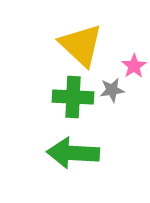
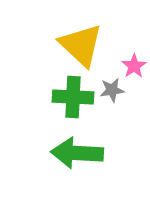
green arrow: moved 4 px right
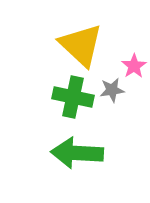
green cross: rotated 9 degrees clockwise
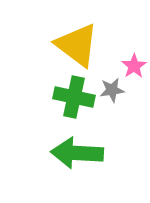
yellow triangle: moved 4 px left; rotated 6 degrees counterclockwise
green cross: moved 1 px right
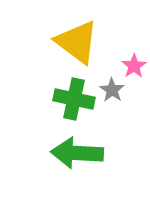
yellow triangle: moved 3 px up
gray star: rotated 30 degrees counterclockwise
green cross: moved 2 px down
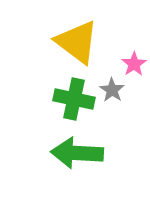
pink star: moved 2 px up
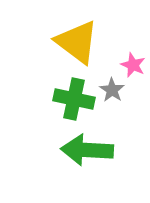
pink star: moved 1 px left, 1 px down; rotated 15 degrees counterclockwise
green arrow: moved 10 px right, 3 px up
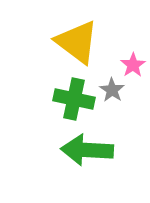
pink star: rotated 15 degrees clockwise
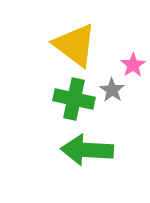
yellow triangle: moved 2 px left, 3 px down
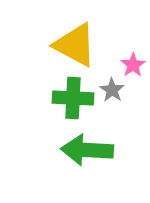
yellow triangle: rotated 9 degrees counterclockwise
green cross: moved 1 px left, 1 px up; rotated 9 degrees counterclockwise
